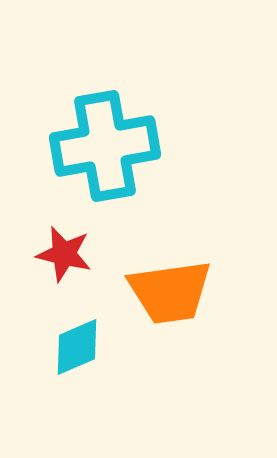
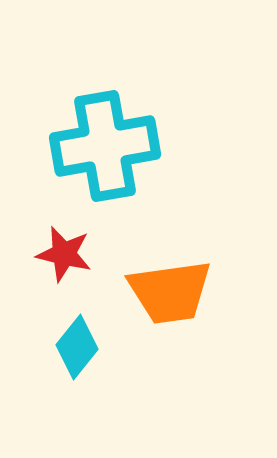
cyan diamond: rotated 28 degrees counterclockwise
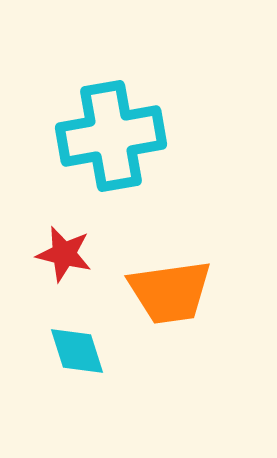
cyan cross: moved 6 px right, 10 px up
cyan diamond: moved 4 px down; rotated 56 degrees counterclockwise
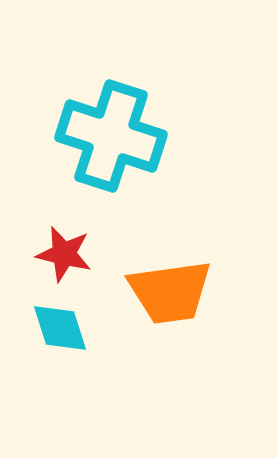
cyan cross: rotated 28 degrees clockwise
cyan diamond: moved 17 px left, 23 px up
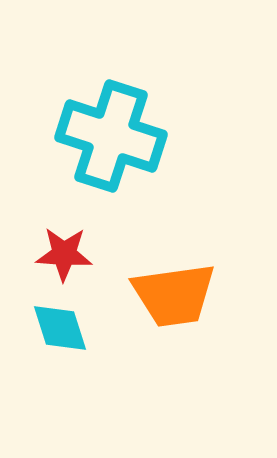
red star: rotated 10 degrees counterclockwise
orange trapezoid: moved 4 px right, 3 px down
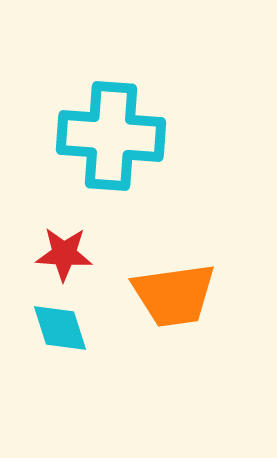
cyan cross: rotated 14 degrees counterclockwise
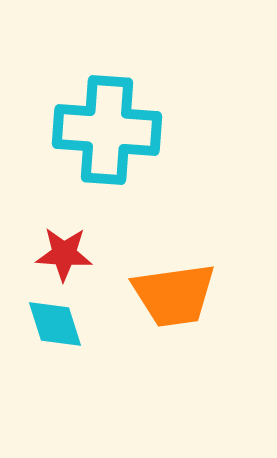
cyan cross: moved 4 px left, 6 px up
cyan diamond: moved 5 px left, 4 px up
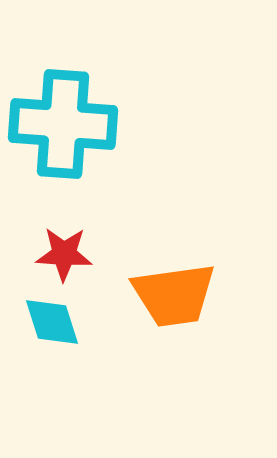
cyan cross: moved 44 px left, 6 px up
cyan diamond: moved 3 px left, 2 px up
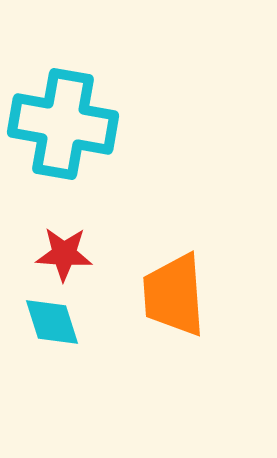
cyan cross: rotated 6 degrees clockwise
orange trapezoid: rotated 94 degrees clockwise
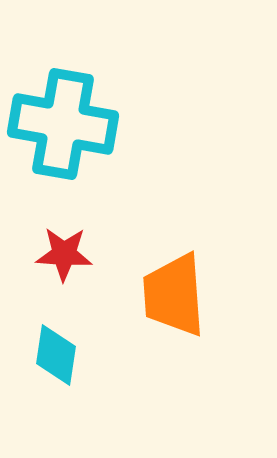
cyan diamond: moved 4 px right, 33 px down; rotated 26 degrees clockwise
